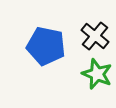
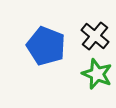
blue pentagon: rotated 9 degrees clockwise
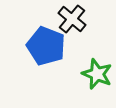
black cross: moved 23 px left, 17 px up
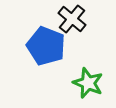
green star: moved 9 px left, 9 px down
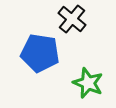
blue pentagon: moved 6 px left, 7 px down; rotated 12 degrees counterclockwise
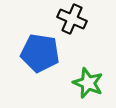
black cross: rotated 16 degrees counterclockwise
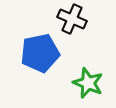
blue pentagon: rotated 21 degrees counterclockwise
